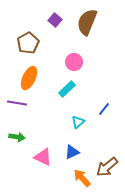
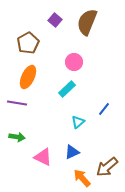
orange ellipse: moved 1 px left, 1 px up
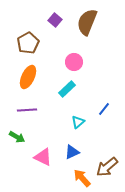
purple line: moved 10 px right, 7 px down; rotated 12 degrees counterclockwise
green arrow: rotated 21 degrees clockwise
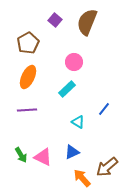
cyan triangle: rotated 48 degrees counterclockwise
green arrow: moved 4 px right, 18 px down; rotated 28 degrees clockwise
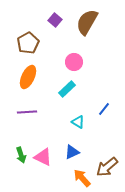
brown semicircle: rotated 8 degrees clockwise
purple line: moved 2 px down
green arrow: rotated 14 degrees clockwise
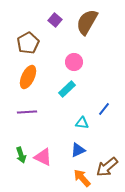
cyan triangle: moved 4 px right, 1 px down; rotated 24 degrees counterclockwise
blue triangle: moved 6 px right, 2 px up
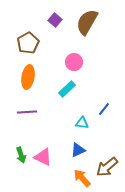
orange ellipse: rotated 15 degrees counterclockwise
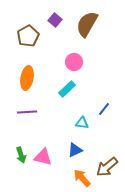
brown semicircle: moved 2 px down
brown pentagon: moved 7 px up
orange ellipse: moved 1 px left, 1 px down
blue triangle: moved 3 px left
pink triangle: rotated 12 degrees counterclockwise
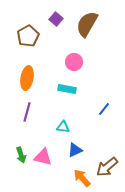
purple square: moved 1 px right, 1 px up
cyan rectangle: rotated 54 degrees clockwise
purple line: rotated 72 degrees counterclockwise
cyan triangle: moved 19 px left, 4 px down
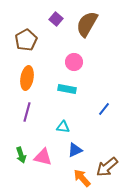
brown pentagon: moved 2 px left, 4 px down
